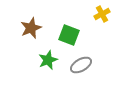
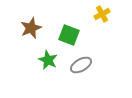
green star: rotated 24 degrees counterclockwise
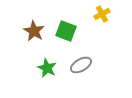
brown star: moved 3 px right, 3 px down; rotated 20 degrees counterclockwise
green square: moved 3 px left, 4 px up
green star: moved 1 px left, 8 px down
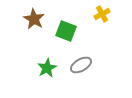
brown star: moved 12 px up
green star: rotated 18 degrees clockwise
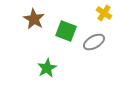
yellow cross: moved 2 px right, 1 px up; rotated 28 degrees counterclockwise
gray ellipse: moved 13 px right, 23 px up
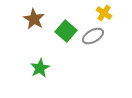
green square: rotated 20 degrees clockwise
gray ellipse: moved 1 px left, 6 px up
green star: moved 7 px left
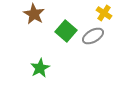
brown star: moved 5 px up
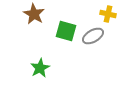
yellow cross: moved 4 px right, 1 px down; rotated 21 degrees counterclockwise
green square: rotated 25 degrees counterclockwise
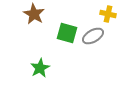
green square: moved 1 px right, 2 px down
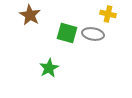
brown star: moved 4 px left, 1 px down
gray ellipse: moved 2 px up; rotated 40 degrees clockwise
green star: moved 9 px right
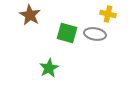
gray ellipse: moved 2 px right
